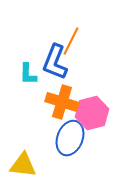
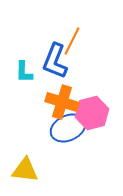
orange line: moved 1 px right
blue L-shape: moved 1 px up
cyan L-shape: moved 4 px left, 2 px up
blue ellipse: moved 2 px left, 10 px up; rotated 44 degrees clockwise
yellow triangle: moved 2 px right, 5 px down
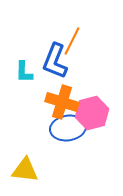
blue ellipse: rotated 16 degrees clockwise
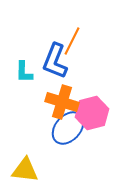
blue ellipse: rotated 40 degrees counterclockwise
